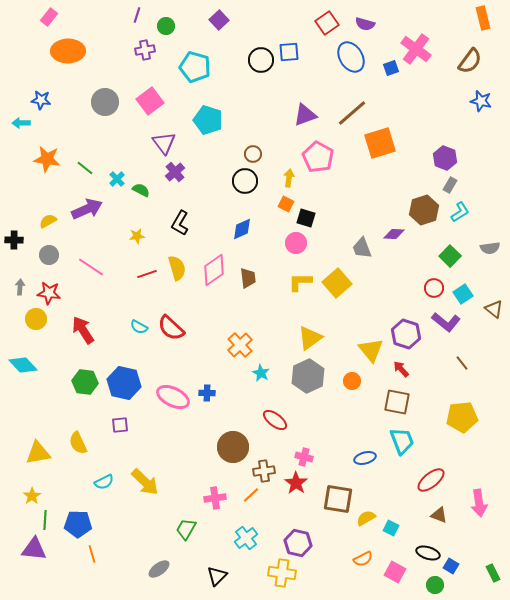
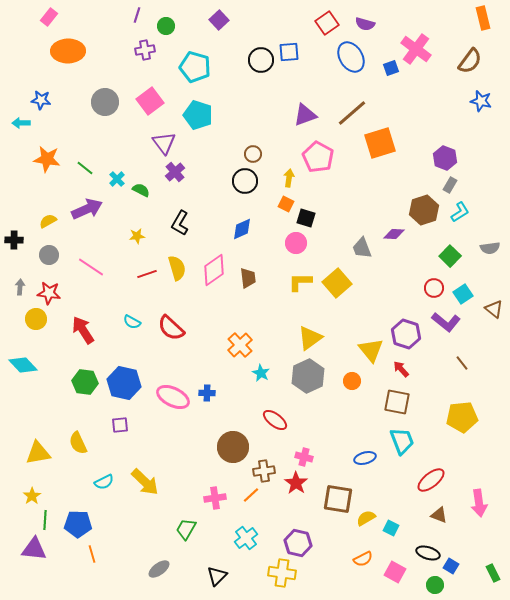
cyan pentagon at (208, 120): moved 10 px left, 5 px up
cyan semicircle at (139, 327): moved 7 px left, 5 px up
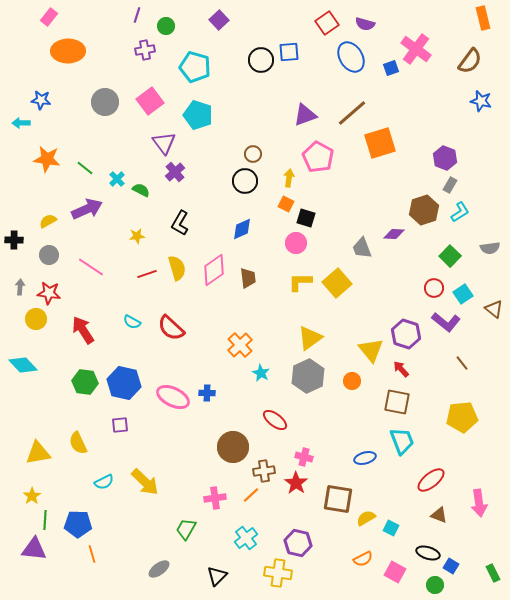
yellow cross at (282, 573): moved 4 px left
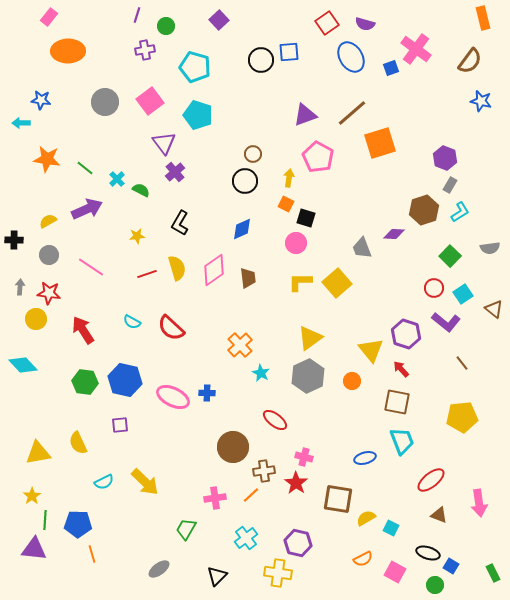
blue hexagon at (124, 383): moved 1 px right, 3 px up
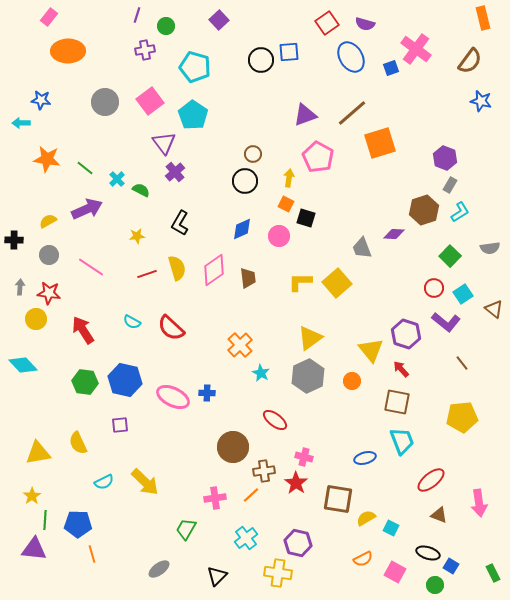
cyan pentagon at (198, 115): moved 5 px left; rotated 16 degrees clockwise
pink circle at (296, 243): moved 17 px left, 7 px up
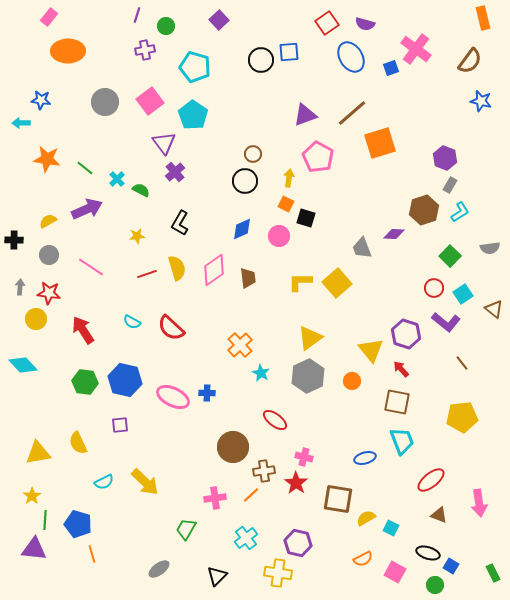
blue pentagon at (78, 524): rotated 16 degrees clockwise
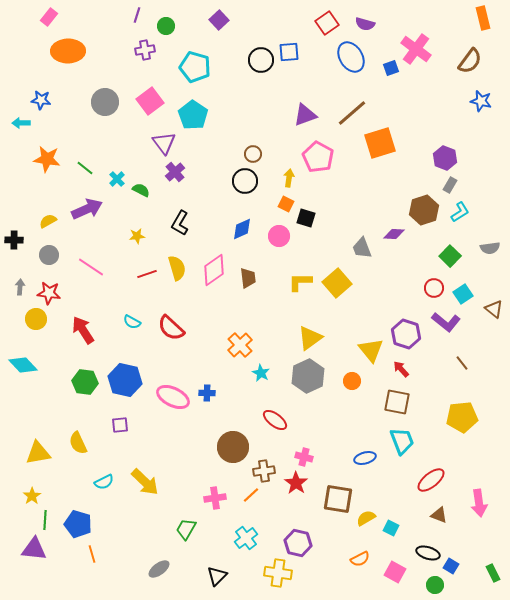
orange semicircle at (363, 559): moved 3 px left
